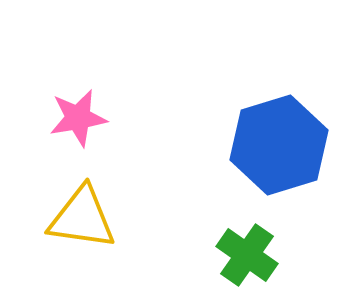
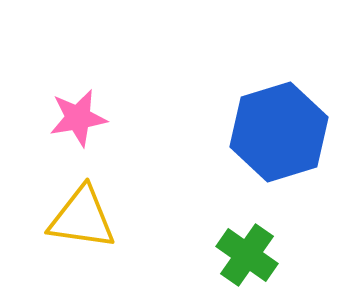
blue hexagon: moved 13 px up
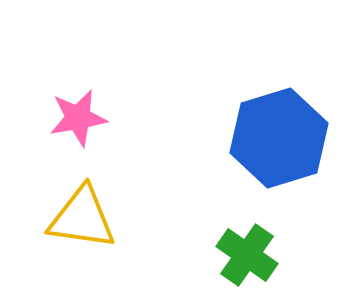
blue hexagon: moved 6 px down
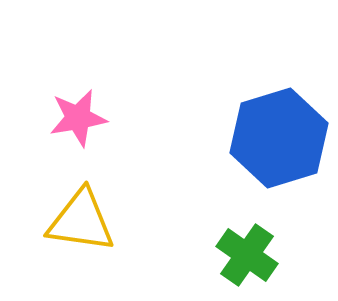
yellow triangle: moved 1 px left, 3 px down
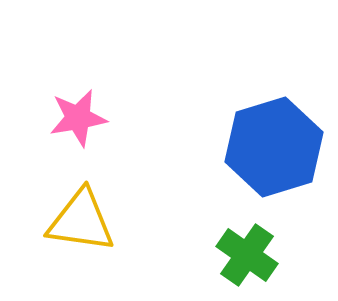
blue hexagon: moved 5 px left, 9 px down
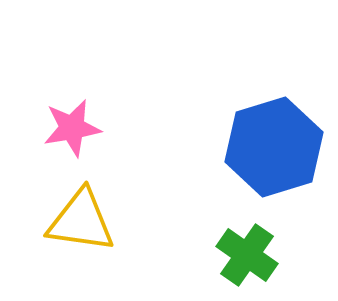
pink star: moved 6 px left, 10 px down
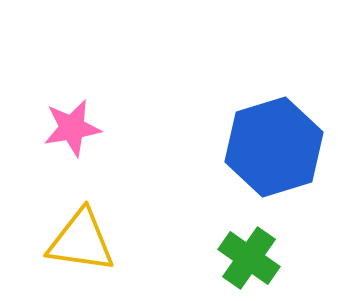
yellow triangle: moved 20 px down
green cross: moved 2 px right, 3 px down
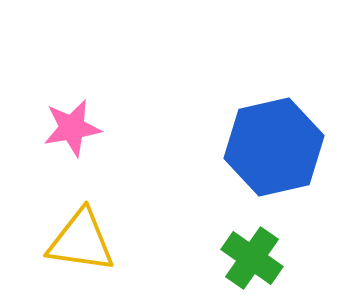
blue hexagon: rotated 4 degrees clockwise
green cross: moved 3 px right
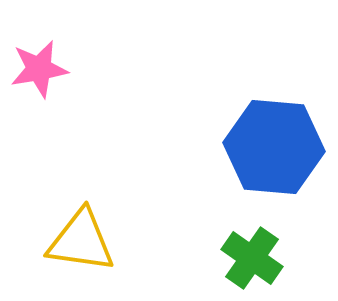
pink star: moved 33 px left, 59 px up
blue hexagon: rotated 18 degrees clockwise
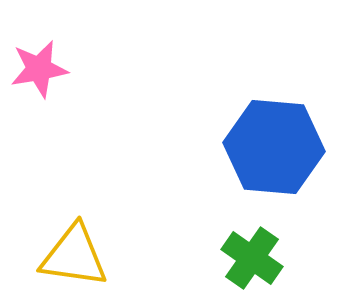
yellow triangle: moved 7 px left, 15 px down
